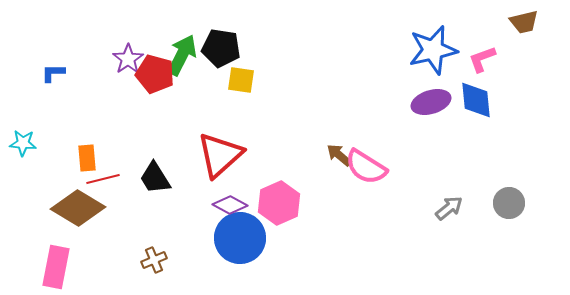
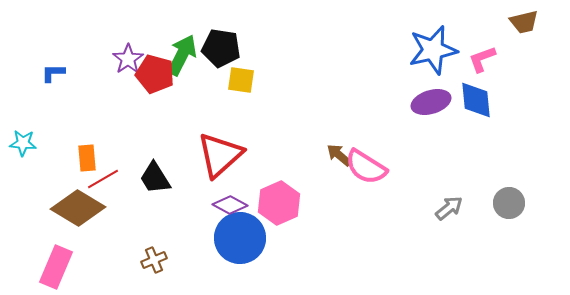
red line: rotated 16 degrees counterclockwise
pink rectangle: rotated 12 degrees clockwise
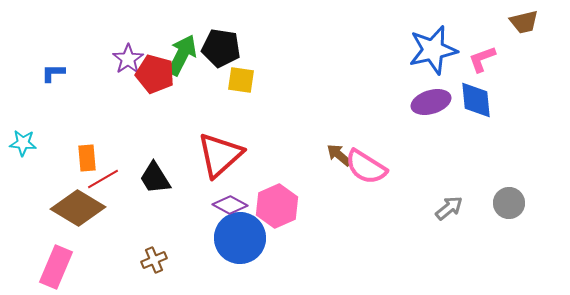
pink hexagon: moved 2 px left, 3 px down
